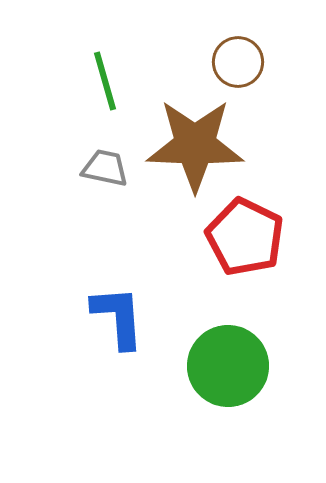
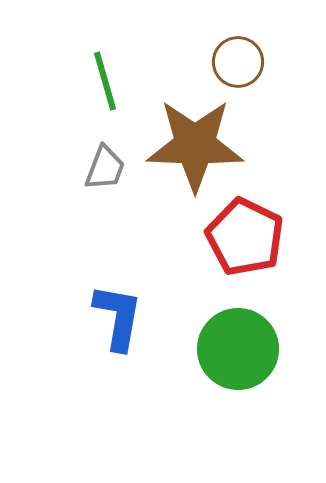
gray trapezoid: rotated 99 degrees clockwise
blue L-shape: rotated 14 degrees clockwise
green circle: moved 10 px right, 17 px up
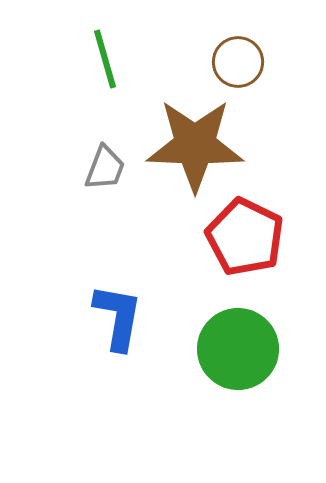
green line: moved 22 px up
